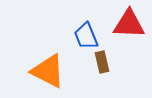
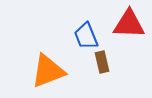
orange triangle: rotated 48 degrees counterclockwise
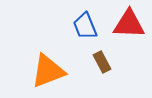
blue trapezoid: moved 1 px left, 10 px up
brown rectangle: rotated 15 degrees counterclockwise
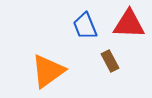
brown rectangle: moved 8 px right, 1 px up
orange triangle: rotated 15 degrees counterclockwise
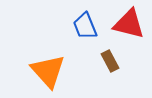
red triangle: rotated 12 degrees clockwise
orange triangle: rotated 36 degrees counterclockwise
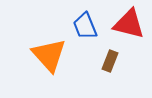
brown rectangle: rotated 50 degrees clockwise
orange triangle: moved 1 px right, 16 px up
